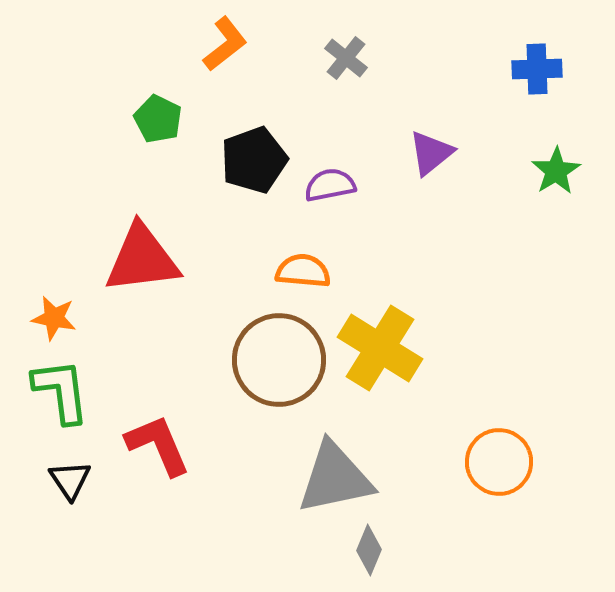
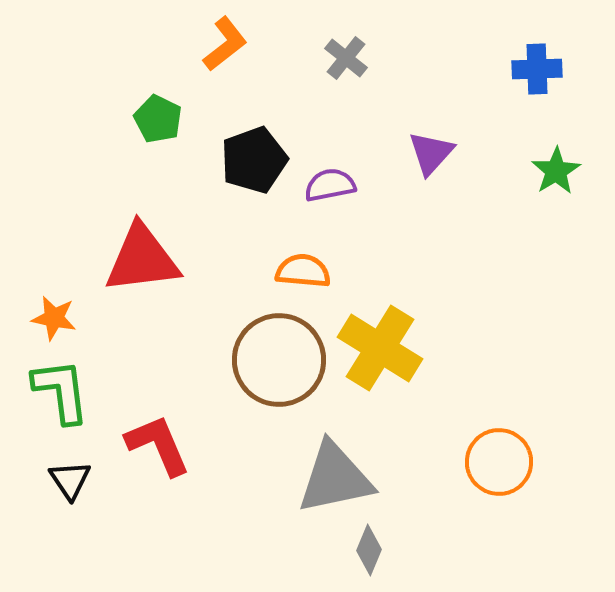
purple triangle: rotated 9 degrees counterclockwise
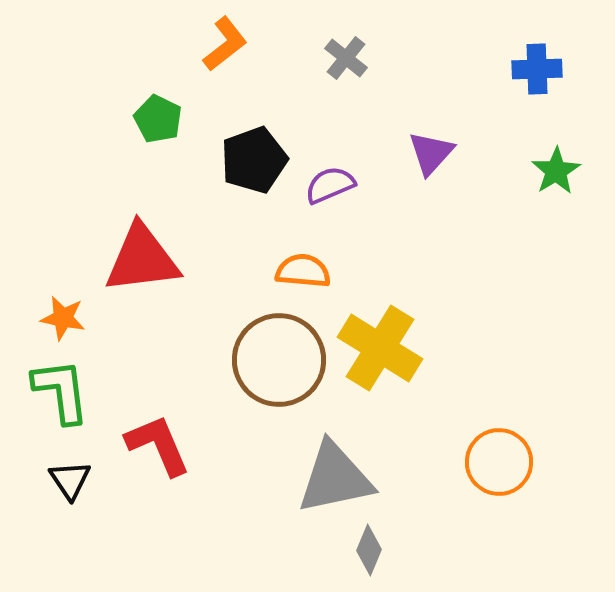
purple semicircle: rotated 12 degrees counterclockwise
orange star: moved 9 px right
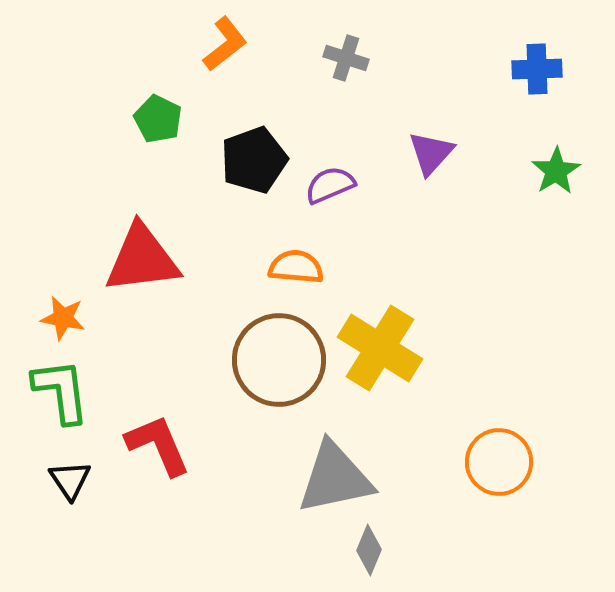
gray cross: rotated 21 degrees counterclockwise
orange semicircle: moved 7 px left, 4 px up
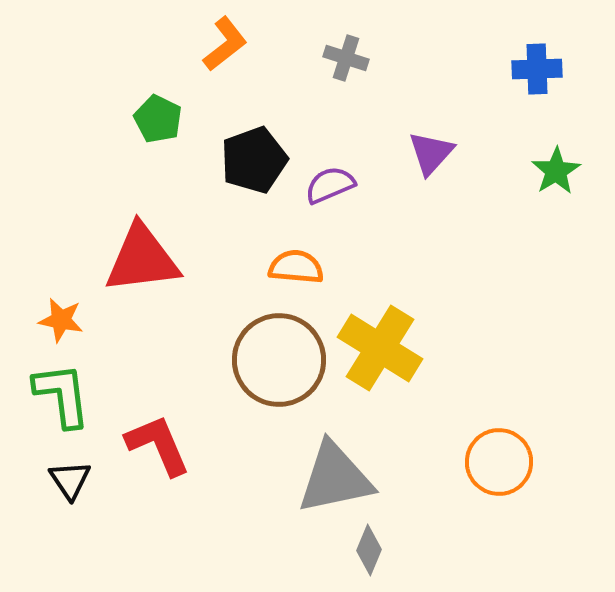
orange star: moved 2 px left, 2 px down
green L-shape: moved 1 px right, 4 px down
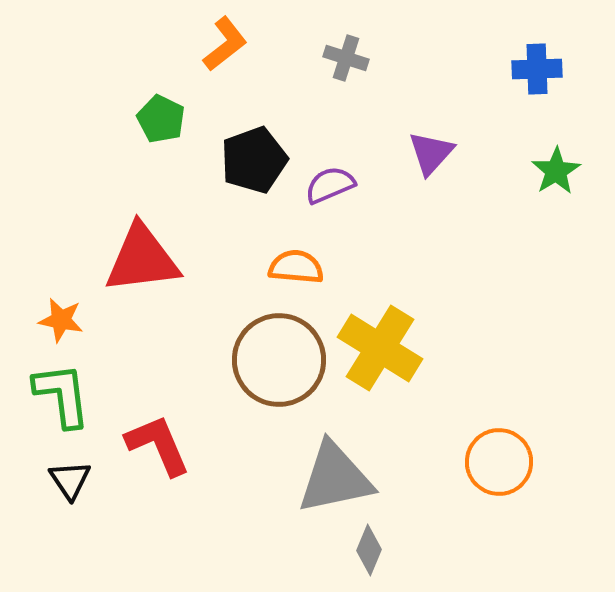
green pentagon: moved 3 px right
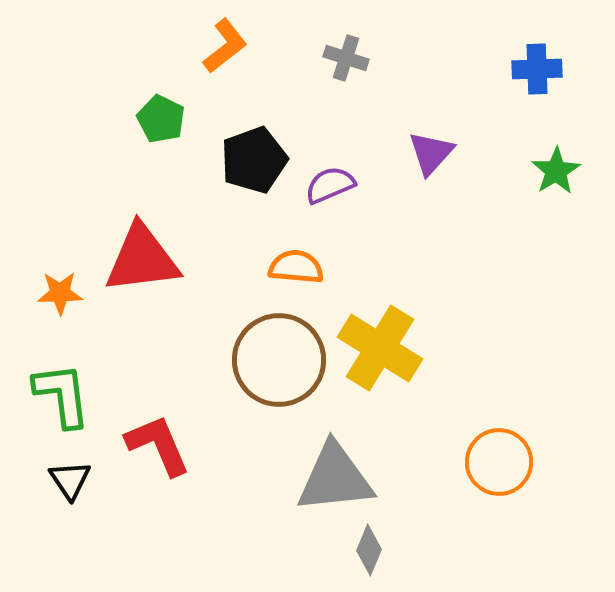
orange L-shape: moved 2 px down
orange star: moved 1 px left, 27 px up; rotated 12 degrees counterclockwise
gray triangle: rotated 6 degrees clockwise
